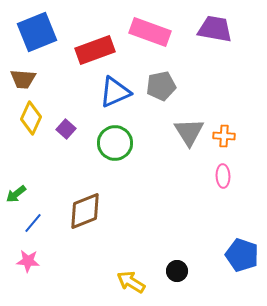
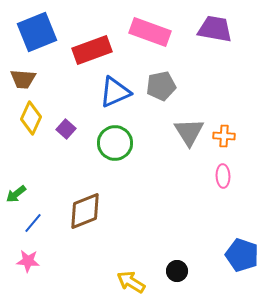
red rectangle: moved 3 px left
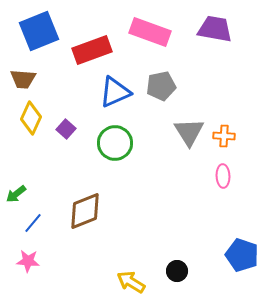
blue square: moved 2 px right, 1 px up
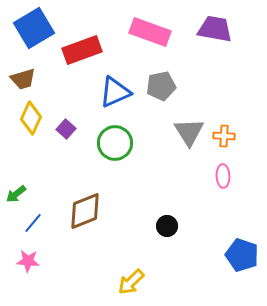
blue square: moved 5 px left, 3 px up; rotated 9 degrees counterclockwise
red rectangle: moved 10 px left
brown trapezoid: rotated 20 degrees counterclockwise
black circle: moved 10 px left, 45 px up
yellow arrow: rotated 76 degrees counterclockwise
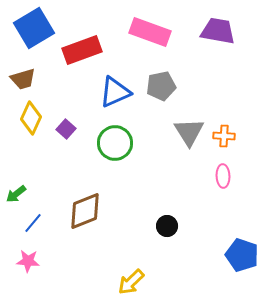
purple trapezoid: moved 3 px right, 2 px down
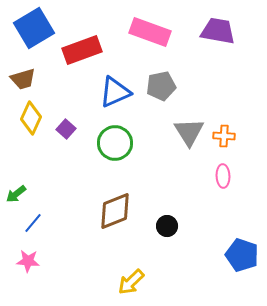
brown diamond: moved 30 px right
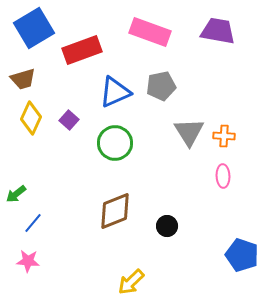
purple square: moved 3 px right, 9 px up
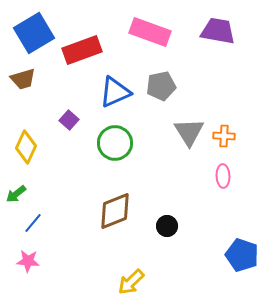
blue square: moved 5 px down
yellow diamond: moved 5 px left, 29 px down
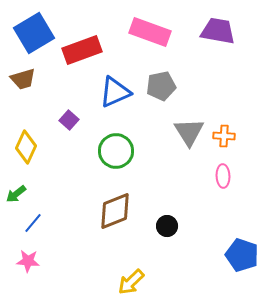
green circle: moved 1 px right, 8 px down
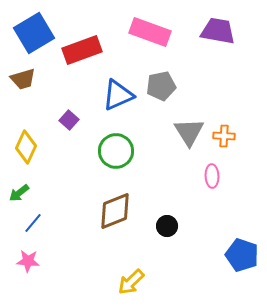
blue triangle: moved 3 px right, 3 px down
pink ellipse: moved 11 px left
green arrow: moved 3 px right, 1 px up
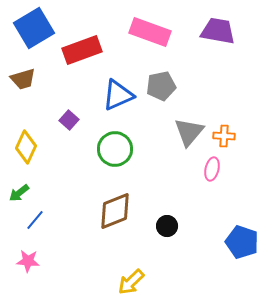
blue square: moved 5 px up
gray triangle: rotated 12 degrees clockwise
green circle: moved 1 px left, 2 px up
pink ellipse: moved 7 px up; rotated 15 degrees clockwise
blue line: moved 2 px right, 3 px up
blue pentagon: moved 13 px up
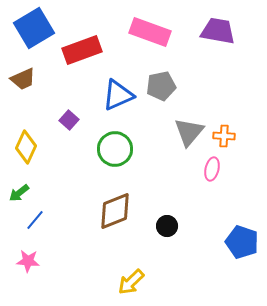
brown trapezoid: rotated 8 degrees counterclockwise
